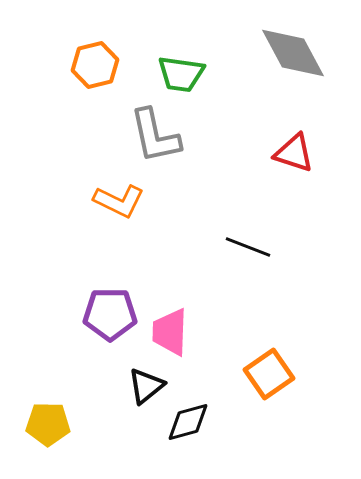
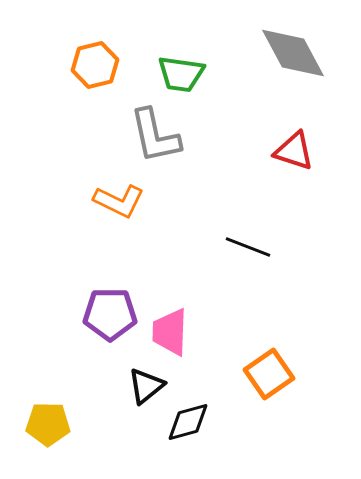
red triangle: moved 2 px up
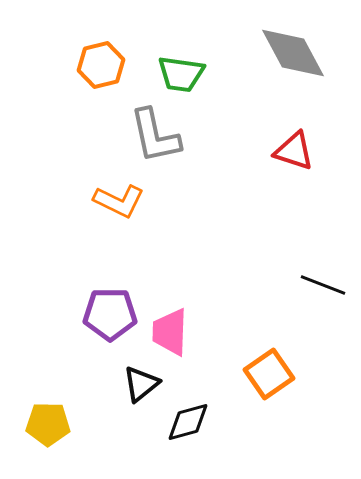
orange hexagon: moved 6 px right
black line: moved 75 px right, 38 px down
black triangle: moved 5 px left, 2 px up
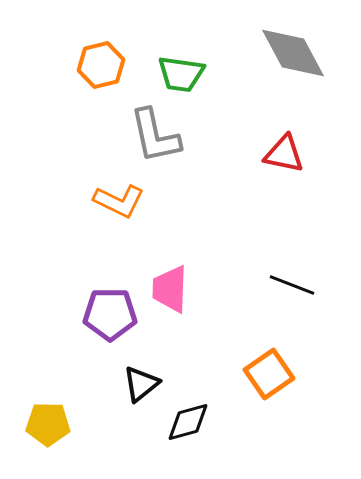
red triangle: moved 10 px left, 3 px down; rotated 6 degrees counterclockwise
black line: moved 31 px left
pink trapezoid: moved 43 px up
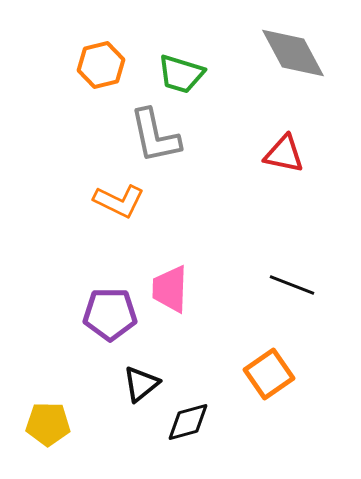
green trapezoid: rotated 9 degrees clockwise
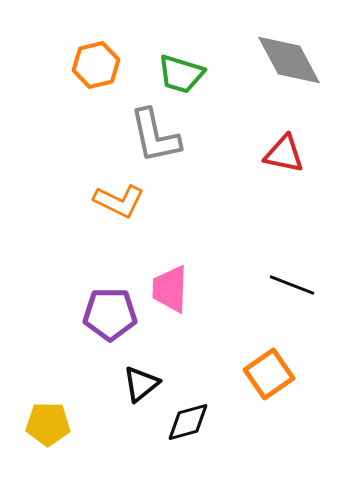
gray diamond: moved 4 px left, 7 px down
orange hexagon: moved 5 px left
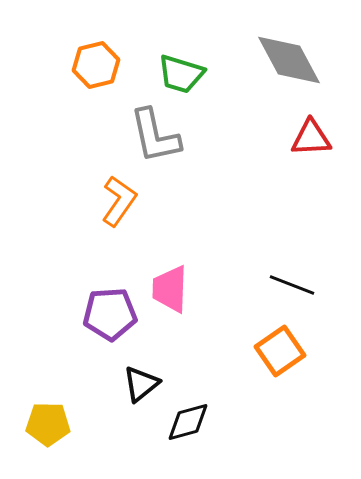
red triangle: moved 27 px right, 16 px up; rotated 15 degrees counterclockwise
orange L-shape: rotated 81 degrees counterclockwise
purple pentagon: rotated 4 degrees counterclockwise
orange square: moved 11 px right, 23 px up
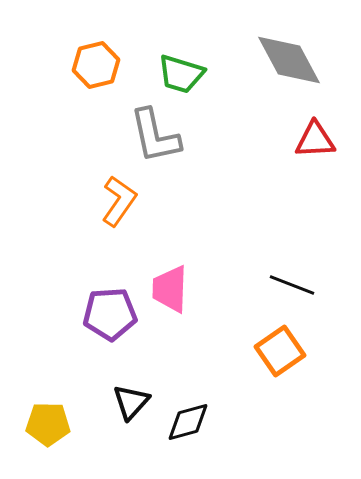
red triangle: moved 4 px right, 2 px down
black triangle: moved 10 px left, 18 px down; rotated 9 degrees counterclockwise
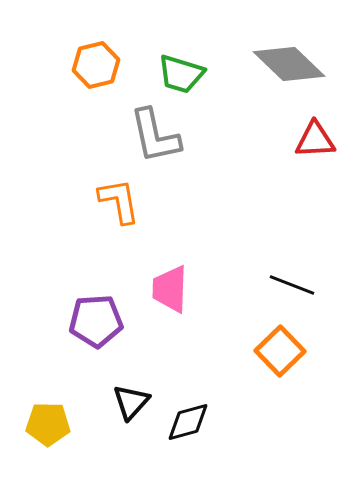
gray diamond: moved 4 px down; rotated 18 degrees counterclockwise
orange L-shape: rotated 45 degrees counterclockwise
purple pentagon: moved 14 px left, 7 px down
orange square: rotated 9 degrees counterclockwise
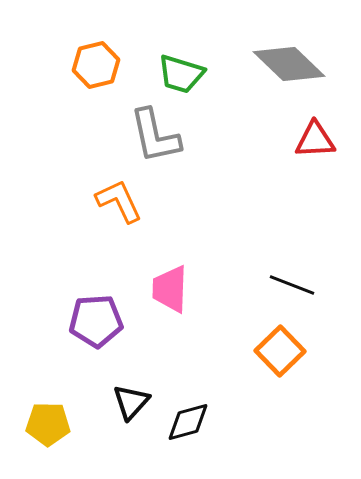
orange L-shape: rotated 15 degrees counterclockwise
